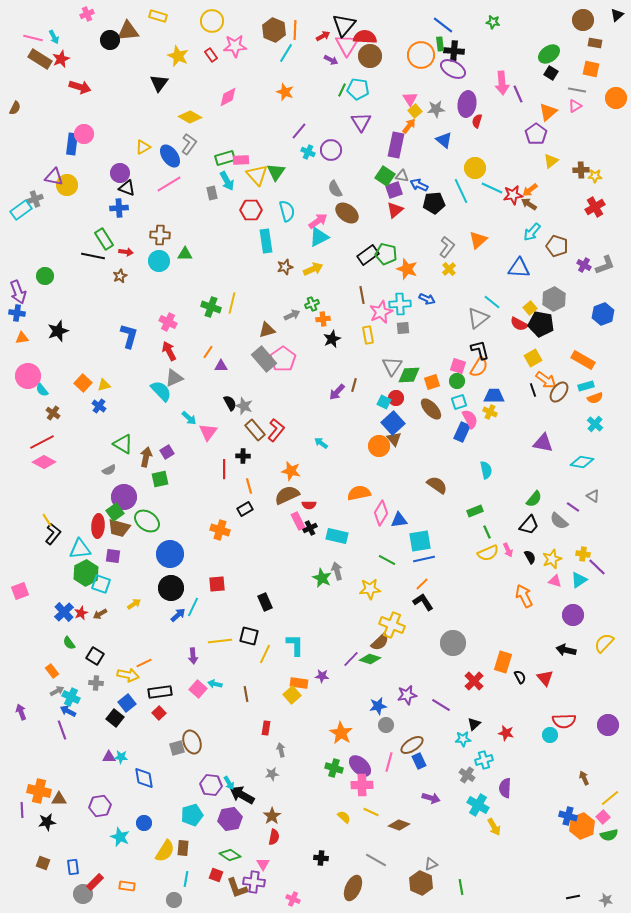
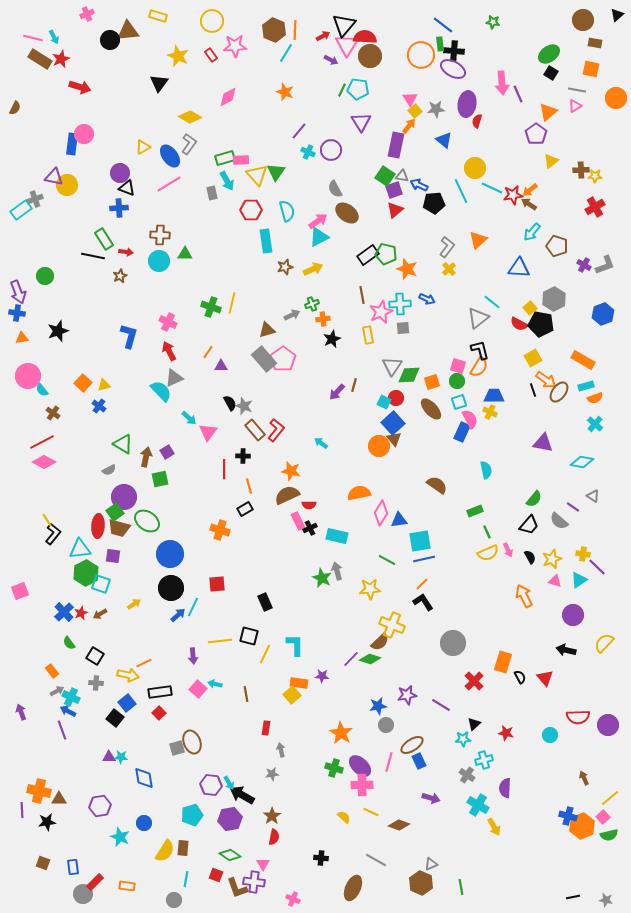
red semicircle at (564, 721): moved 14 px right, 4 px up
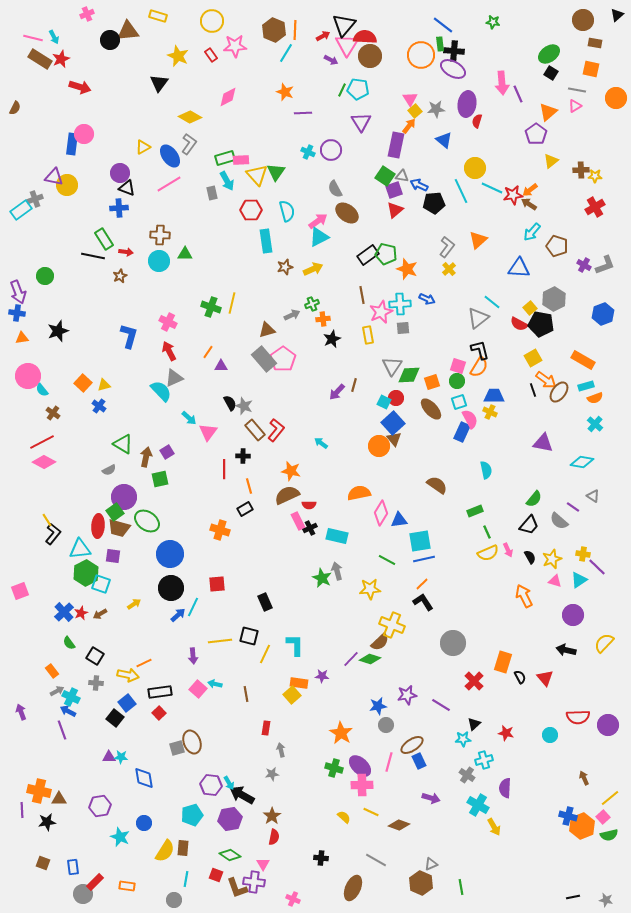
purple line at (299, 131): moved 4 px right, 18 px up; rotated 48 degrees clockwise
